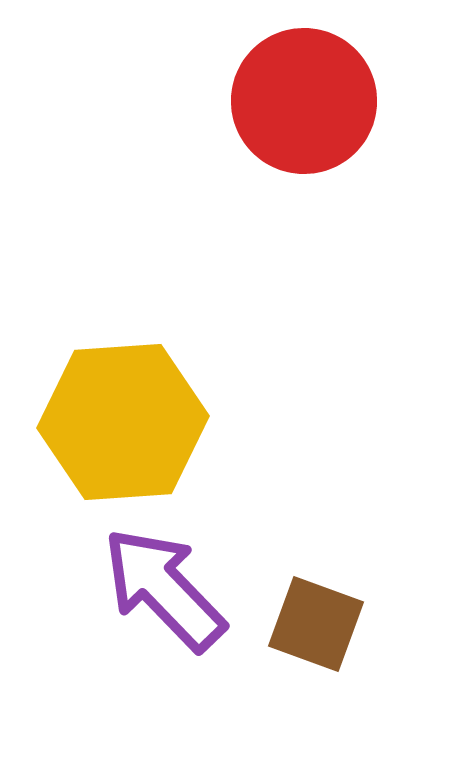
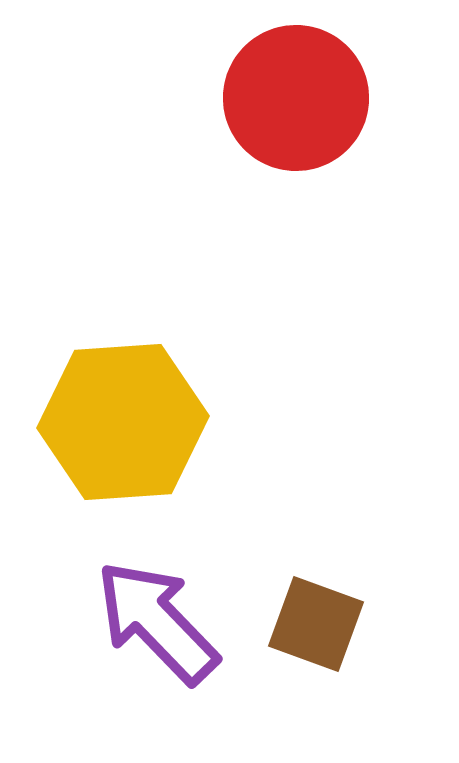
red circle: moved 8 px left, 3 px up
purple arrow: moved 7 px left, 33 px down
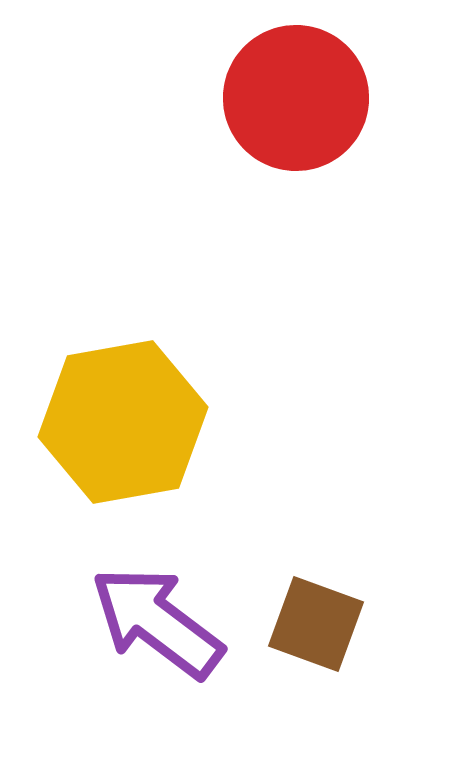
yellow hexagon: rotated 6 degrees counterclockwise
purple arrow: rotated 9 degrees counterclockwise
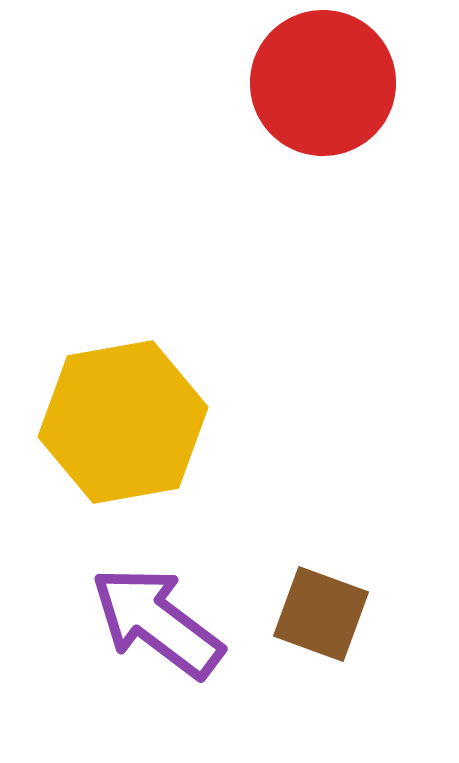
red circle: moved 27 px right, 15 px up
brown square: moved 5 px right, 10 px up
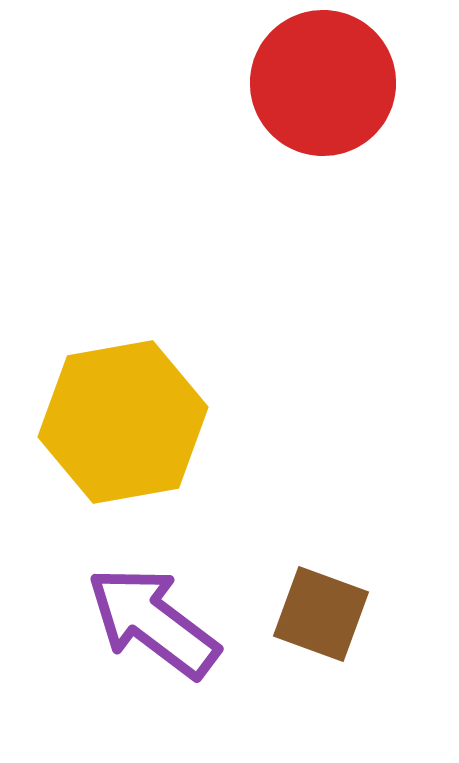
purple arrow: moved 4 px left
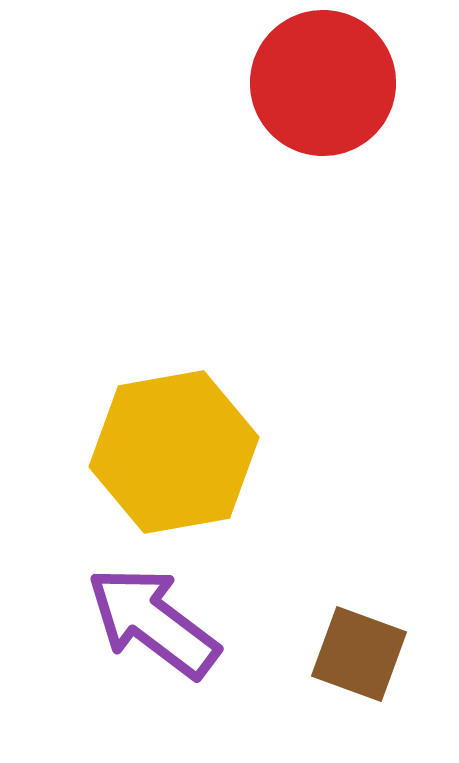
yellow hexagon: moved 51 px right, 30 px down
brown square: moved 38 px right, 40 px down
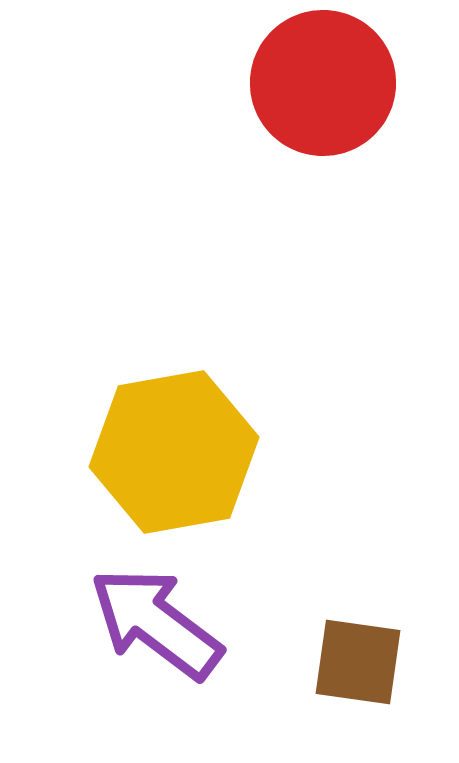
purple arrow: moved 3 px right, 1 px down
brown square: moved 1 px left, 8 px down; rotated 12 degrees counterclockwise
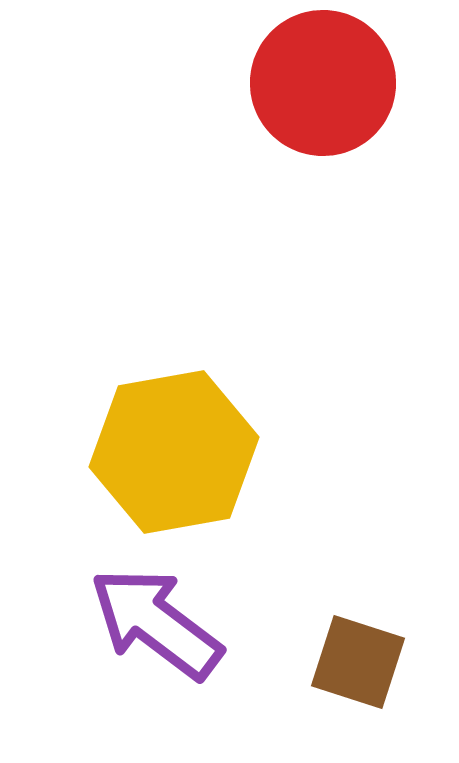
brown square: rotated 10 degrees clockwise
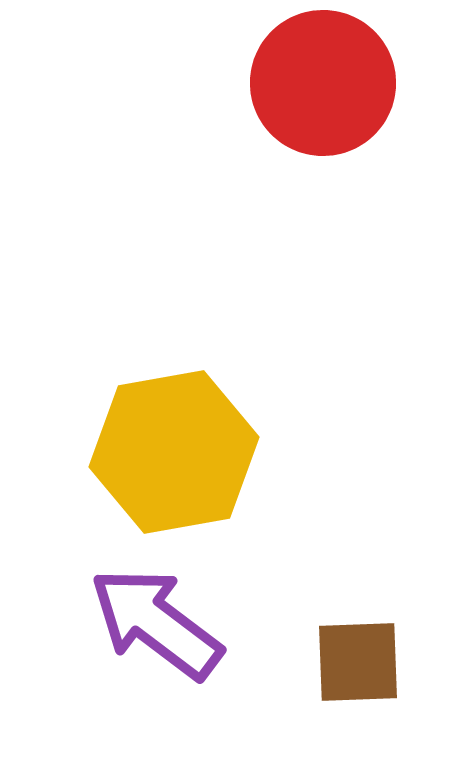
brown square: rotated 20 degrees counterclockwise
